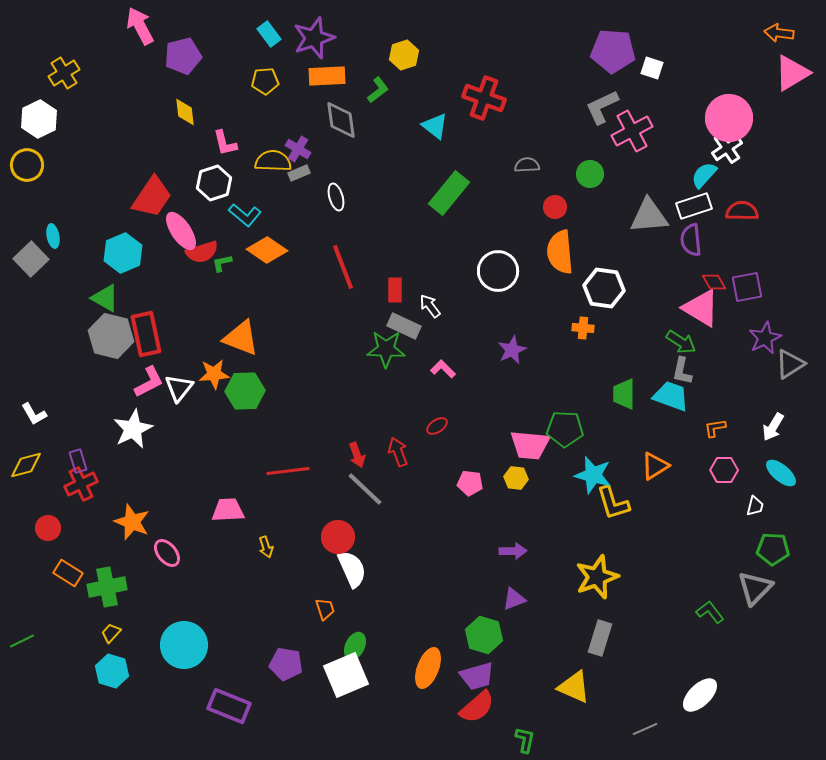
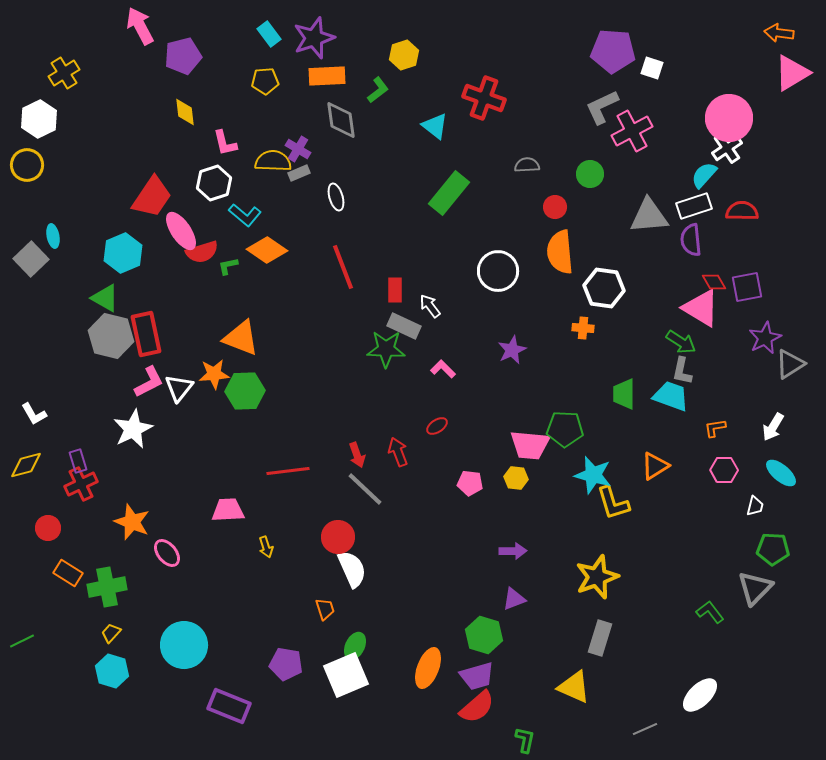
green L-shape at (222, 263): moved 6 px right, 3 px down
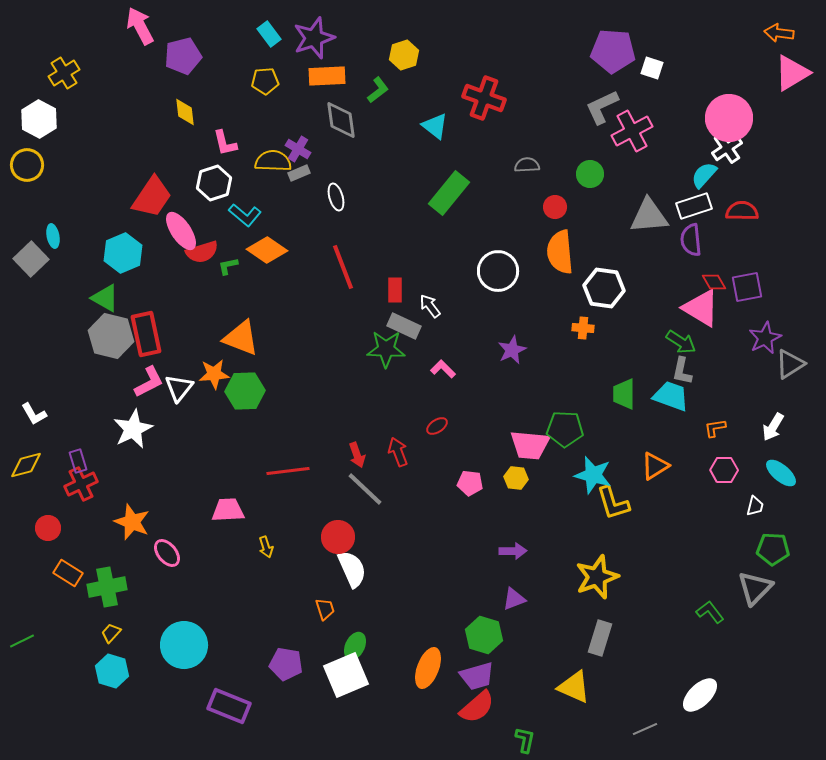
white hexagon at (39, 119): rotated 6 degrees counterclockwise
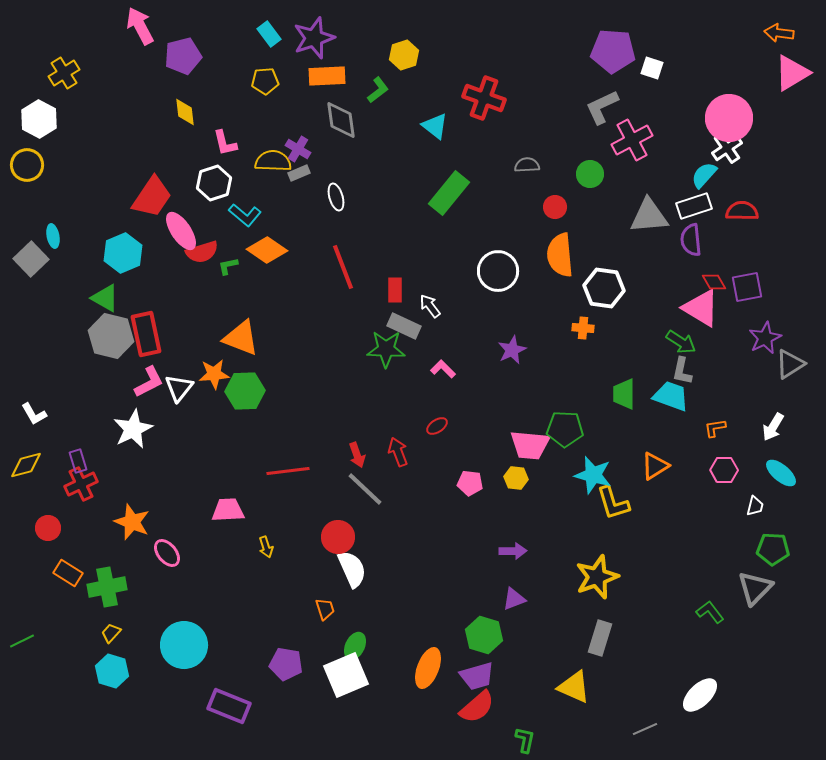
pink cross at (632, 131): moved 9 px down
orange semicircle at (560, 252): moved 3 px down
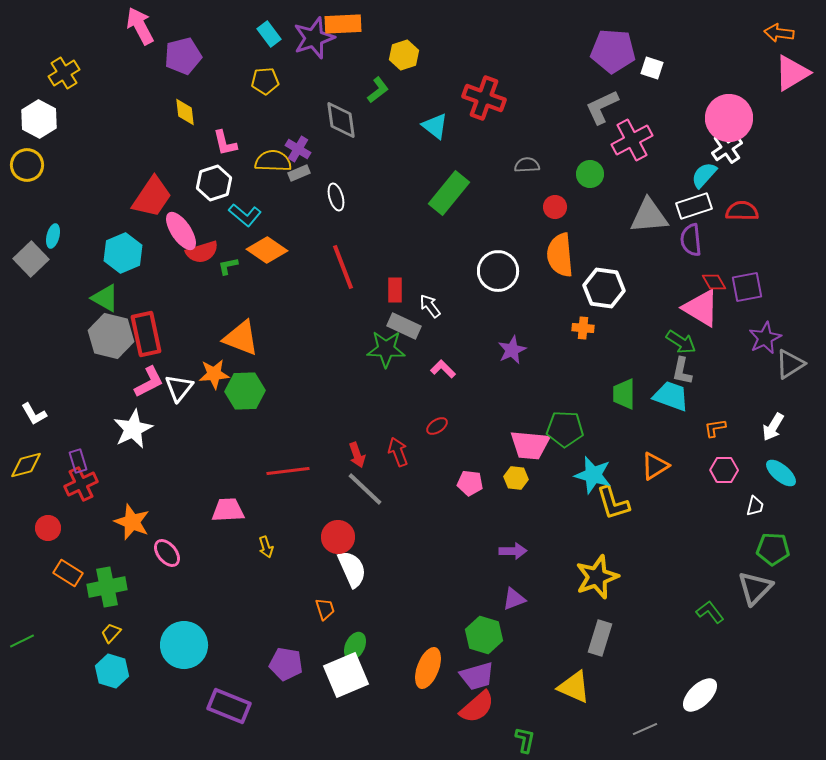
orange rectangle at (327, 76): moved 16 px right, 52 px up
cyan ellipse at (53, 236): rotated 25 degrees clockwise
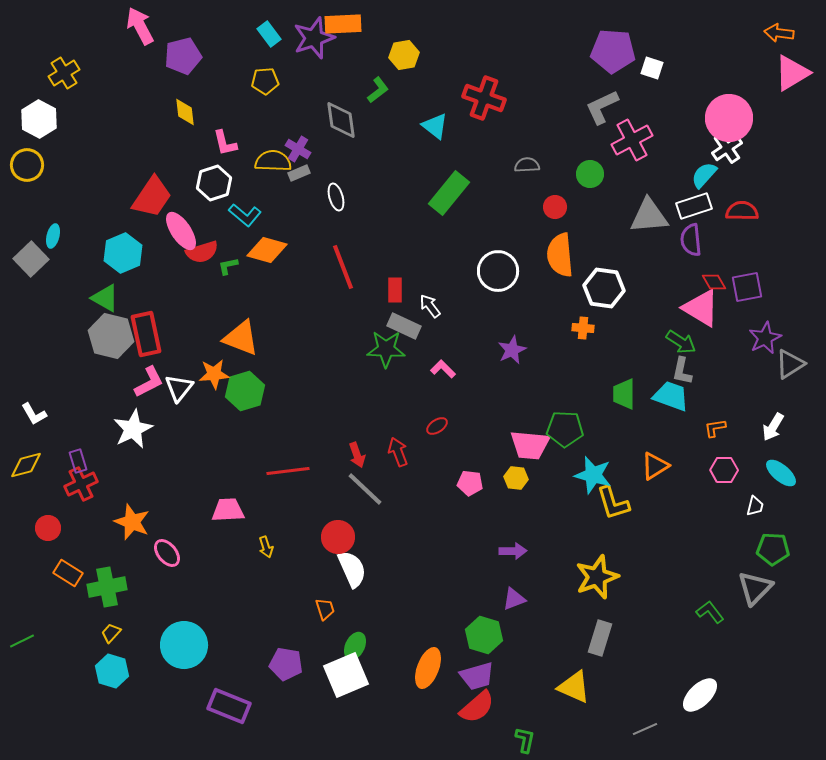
yellow hexagon at (404, 55): rotated 8 degrees clockwise
orange diamond at (267, 250): rotated 18 degrees counterclockwise
green hexagon at (245, 391): rotated 15 degrees counterclockwise
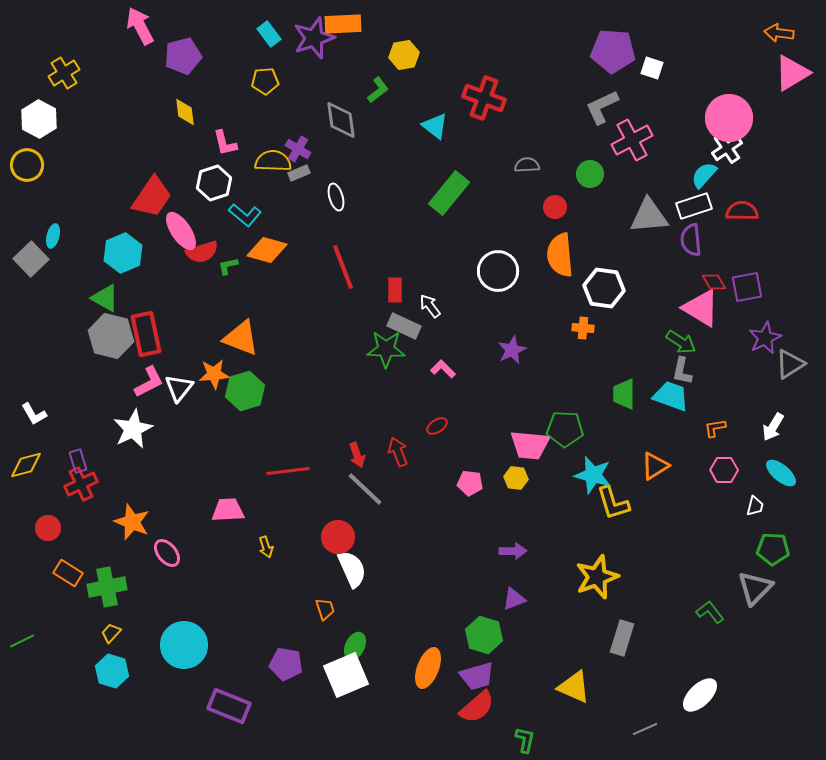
gray rectangle at (600, 638): moved 22 px right
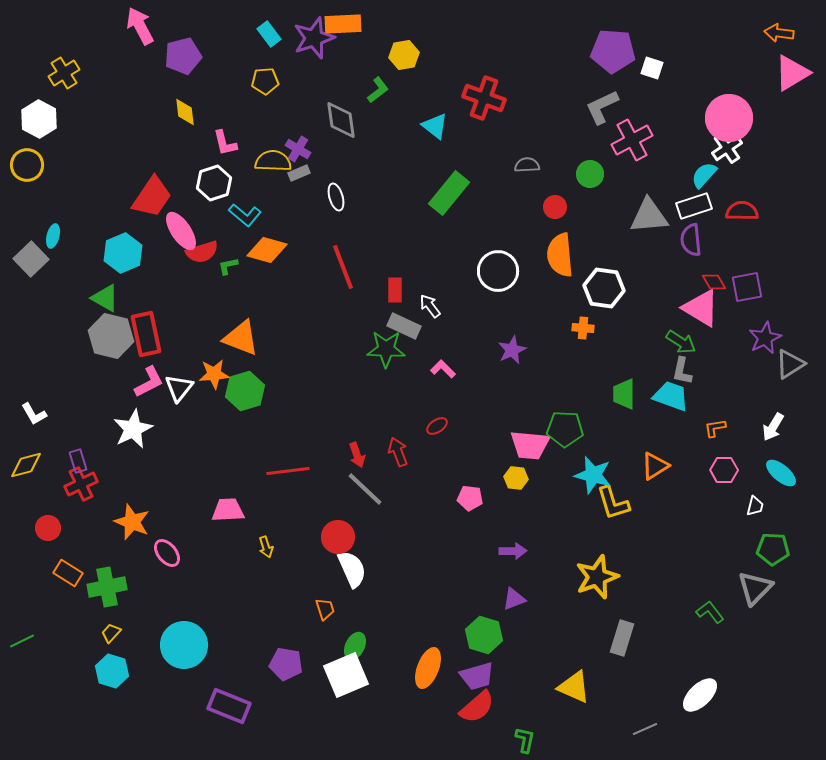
pink pentagon at (470, 483): moved 15 px down
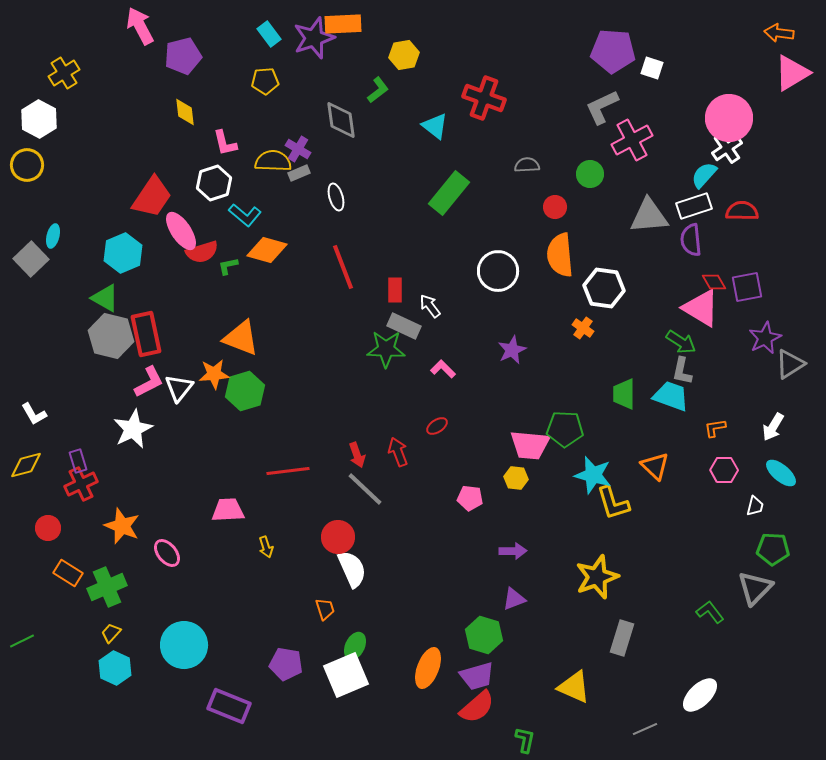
orange cross at (583, 328): rotated 30 degrees clockwise
orange triangle at (655, 466): rotated 44 degrees counterclockwise
orange star at (132, 522): moved 10 px left, 4 px down
green cross at (107, 587): rotated 12 degrees counterclockwise
cyan hexagon at (112, 671): moved 3 px right, 3 px up; rotated 8 degrees clockwise
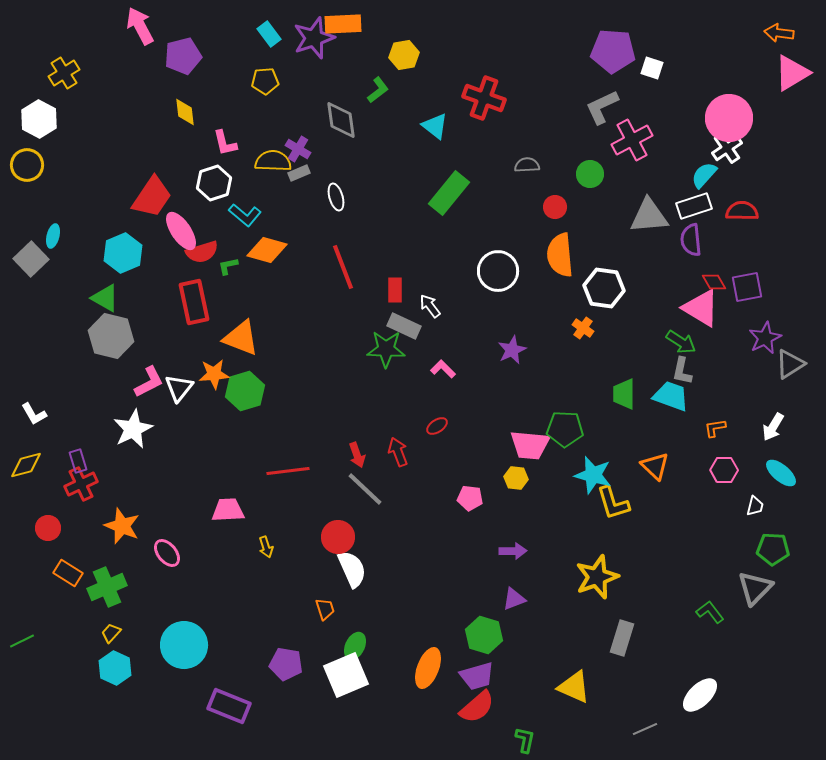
red rectangle at (146, 334): moved 48 px right, 32 px up
